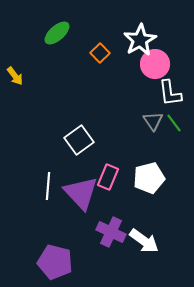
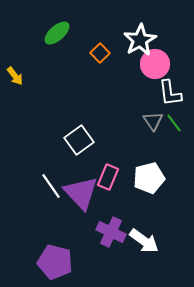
white line: moved 3 px right; rotated 40 degrees counterclockwise
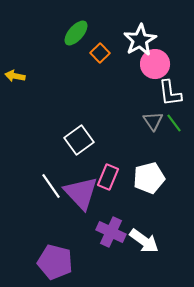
green ellipse: moved 19 px right; rotated 8 degrees counterclockwise
yellow arrow: rotated 138 degrees clockwise
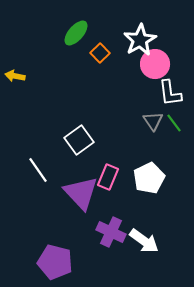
white pentagon: rotated 12 degrees counterclockwise
white line: moved 13 px left, 16 px up
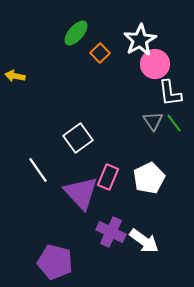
white square: moved 1 px left, 2 px up
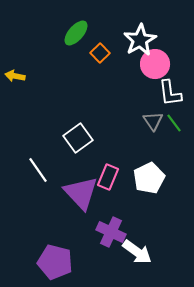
white arrow: moved 7 px left, 11 px down
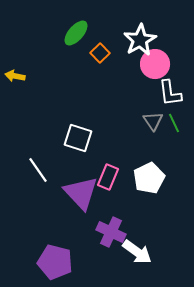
green line: rotated 12 degrees clockwise
white square: rotated 36 degrees counterclockwise
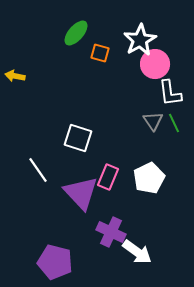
orange square: rotated 30 degrees counterclockwise
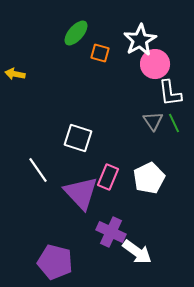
yellow arrow: moved 2 px up
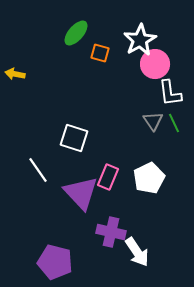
white square: moved 4 px left
purple cross: rotated 12 degrees counterclockwise
white arrow: rotated 20 degrees clockwise
